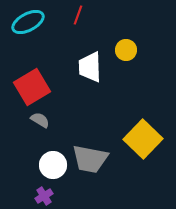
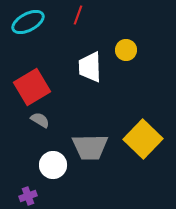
gray trapezoid: moved 12 px up; rotated 12 degrees counterclockwise
purple cross: moved 16 px left; rotated 12 degrees clockwise
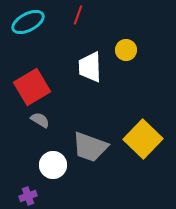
gray trapezoid: rotated 21 degrees clockwise
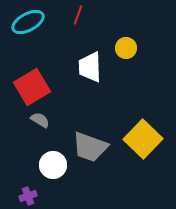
yellow circle: moved 2 px up
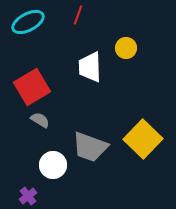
purple cross: rotated 18 degrees counterclockwise
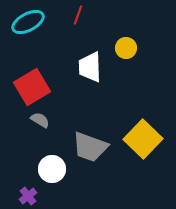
white circle: moved 1 px left, 4 px down
